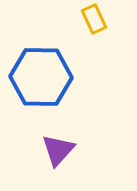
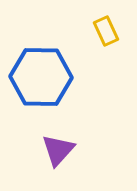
yellow rectangle: moved 12 px right, 12 px down
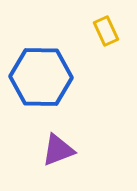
purple triangle: rotated 27 degrees clockwise
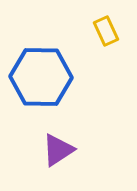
purple triangle: rotated 12 degrees counterclockwise
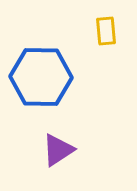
yellow rectangle: rotated 20 degrees clockwise
